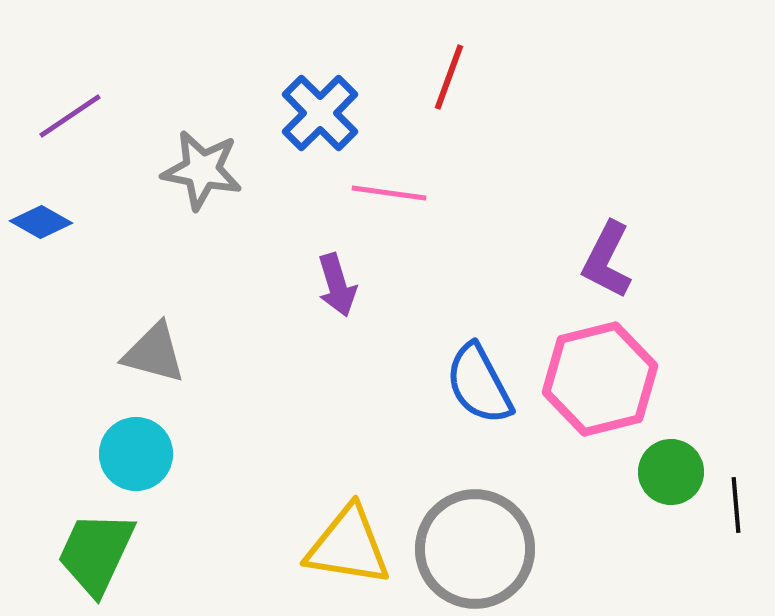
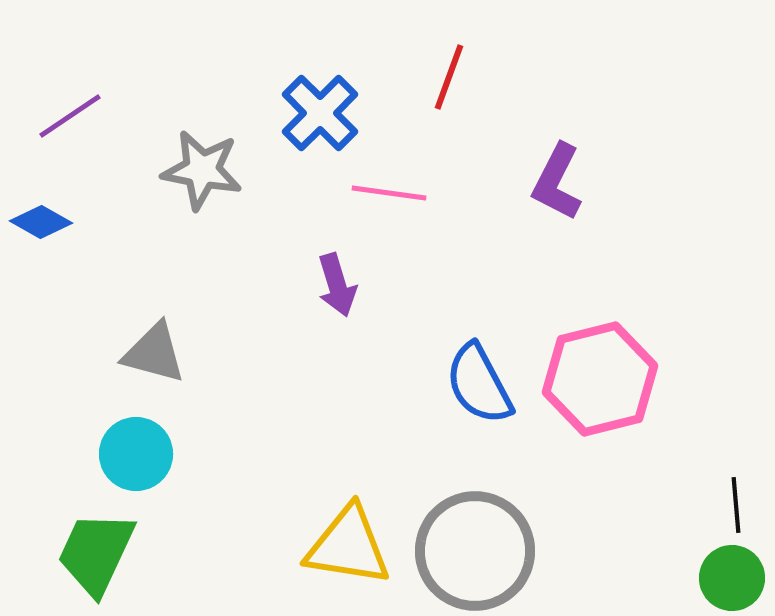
purple L-shape: moved 50 px left, 78 px up
green circle: moved 61 px right, 106 px down
gray circle: moved 2 px down
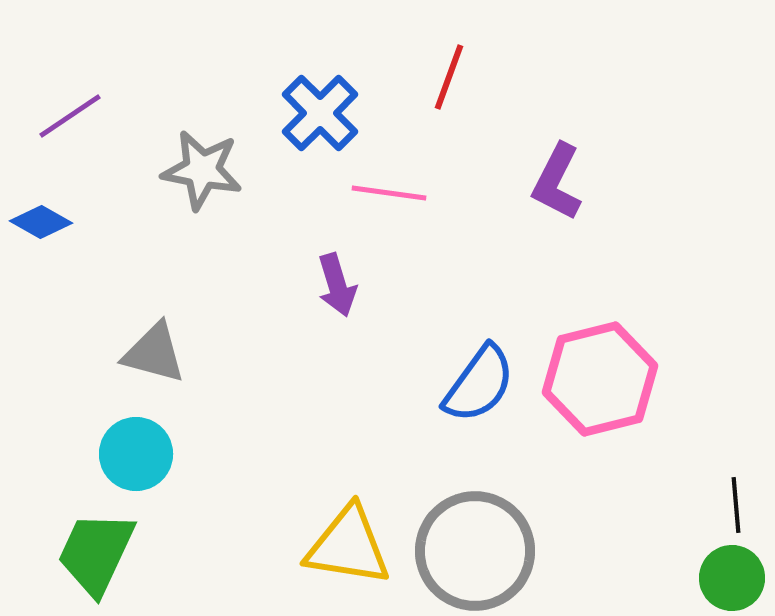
blue semicircle: rotated 116 degrees counterclockwise
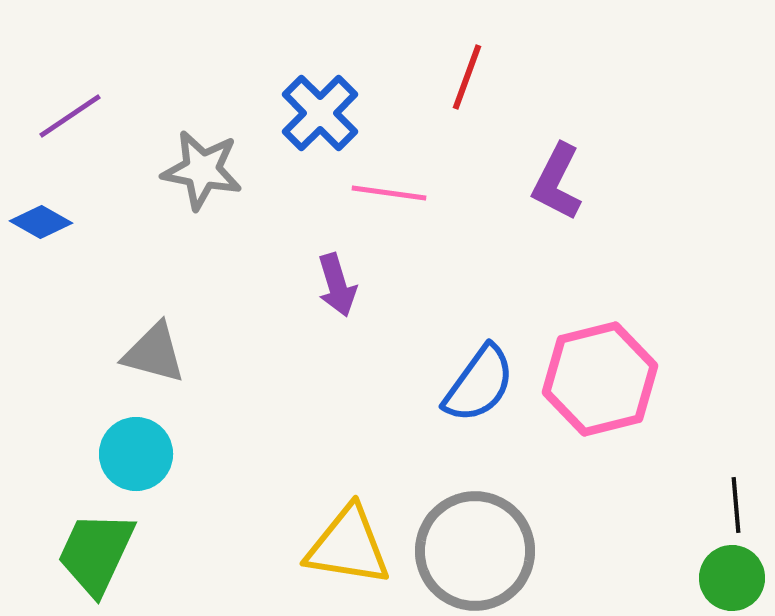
red line: moved 18 px right
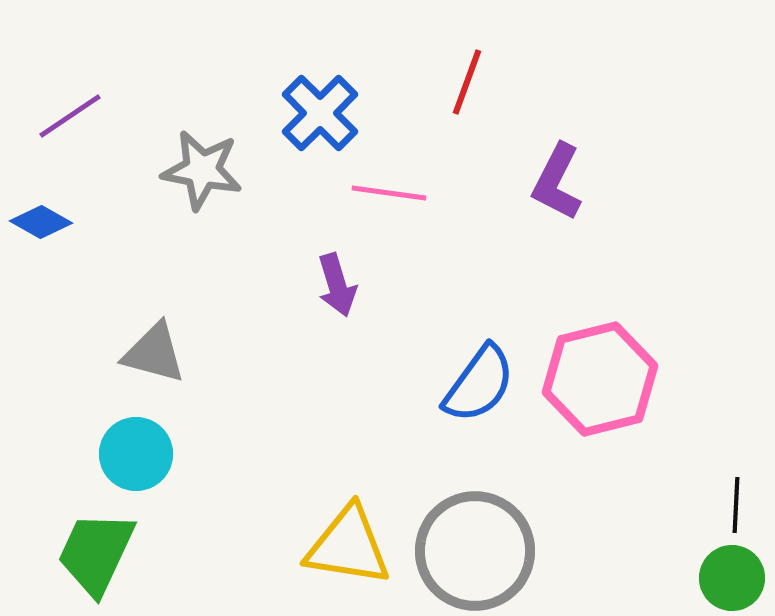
red line: moved 5 px down
black line: rotated 8 degrees clockwise
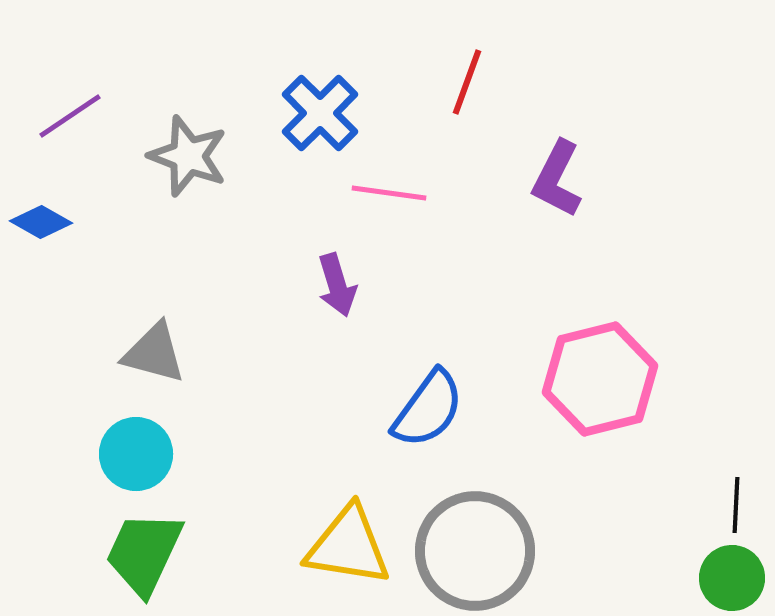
gray star: moved 14 px left, 14 px up; rotated 10 degrees clockwise
purple L-shape: moved 3 px up
blue semicircle: moved 51 px left, 25 px down
green trapezoid: moved 48 px right
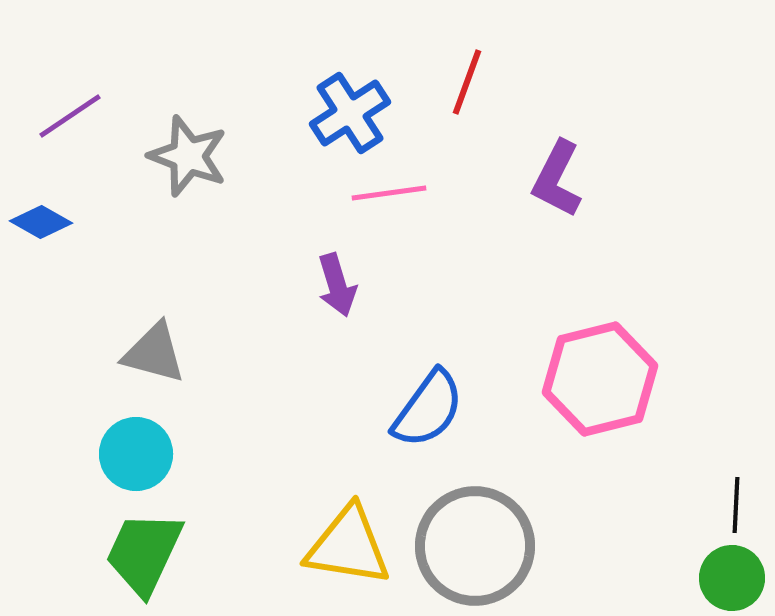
blue cross: moved 30 px right; rotated 12 degrees clockwise
pink line: rotated 16 degrees counterclockwise
gray circle: moved 5 px up
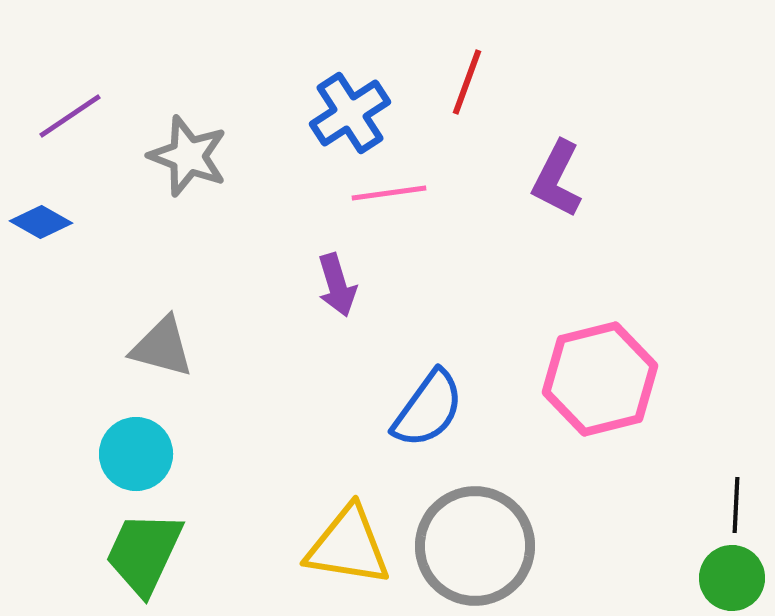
gray triangle: moved 8 px right, 6 px up
